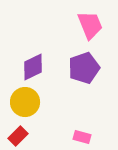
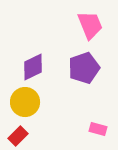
pink rectangle: moved 16 px right, 8 px up
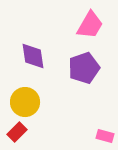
pink trapezoid: rotated 52 degrees clockwise
purple diamond: moved 11 px up; rotated 72 degrees counterclockwise
pink rectangle: moved 7 px right, 7 px down
red rectangle: moved 1 px left, 4 px up
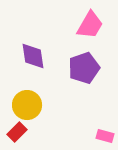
yellow circle: moved 2 px right, 3 px down
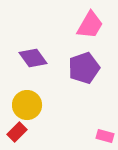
purple diamond: moved 2 px down; rotated 28 degrees counterclockwise
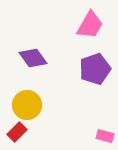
purple pentagon: moved 11 px right, 1 px down
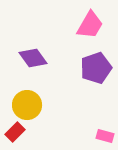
purple pentagon: moved 1 px right, 1 px up
red rectangle: moved 2 px left
